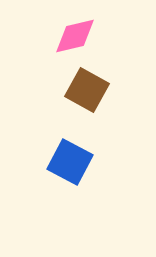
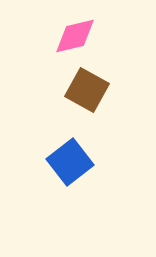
blue square: rotated 24 degrees clockwise
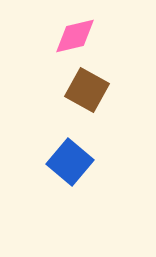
blue square: rotated 12 degrees counterclockwise
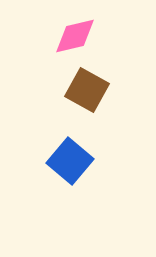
blue square: moved 1 px up
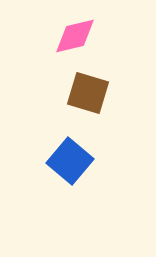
brown square: moved 1 px right, 3 px down; rotated 12 degrees counterclockwise
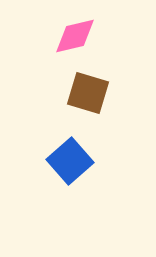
blue square: rotated 9 degrees clockwise
